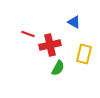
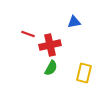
blue triangle: rotated 40 degrees counterclockwise
yellow rectangle: moved 19 px down
green semicircle: moved 7 px left
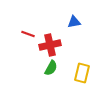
yellow rectangle: moved 2 px left
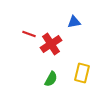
red line: moved 1 px right
red cross: moved 1 px right, 1 px up; rotated 20 degrees counterclockwise
green semicircle: moved 11 px down
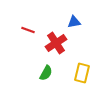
red line: moved 1 px left, 4 px up
red cross: moved 5 px right, 1 px up
green semicircle: moved 5 px left, 6 px up
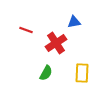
red line: moved 2 px left
yellow rectangle: rotated 12 degrees counterclockwise
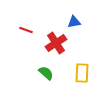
green semicircle: rotated 77 degrees counterclockwise
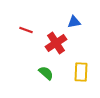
yellow rectangle: moved 1 px left, 1 px up
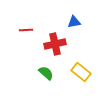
red line: rotated 24 degrees counterclockwise
red cross: moved 1 px left, 1 px down; rotated 20 degrees clockwise
yellow rectangle: rotated 54 degrees counterclockwise
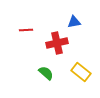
red cross: moved 2 px right, 1 px up
